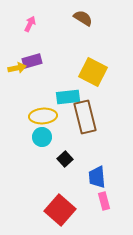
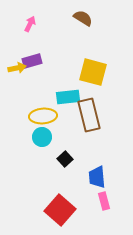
yellow square: rotated 12 degrees counterclockwise
brown rectangle: moved 4 px right, 2 px up
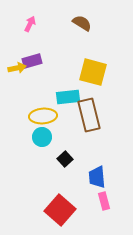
brown semicircle: moved 1 px left, 5 px down
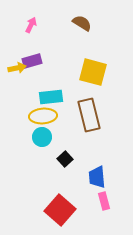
pink arrow: moved 1 px right, 1 px down
cyan rectangle: moved 17 px left
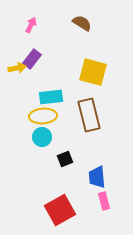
purple rectangle: moved 2 px up; rotated 36 degrees counterclockwise
black square: rotated 21 degrees clockwise
red square: rotated 20 degrees clockwise
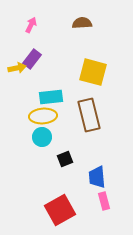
brown semicircle: rotated 36 degrees counterclockwise
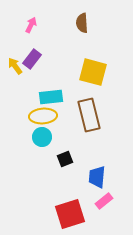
brown semicircle: rotated 90 degrees counterclockwise
yellow arrow: moved 2 px left, 2 px up; rotated 114 degrees counterclockwise
blue trapezoid: rotated 10 degrees clockwise
pink rectangle: rotated 66 degrees clockwise
red square: moved 10 px right, 4 px down; rotated 12 degrees clockwise
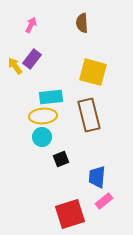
black square: moved 4 px left
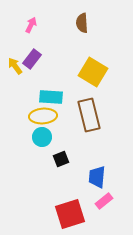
yellow square: rotated 16 degrees clockwise
cyan rectangle: rotated 10 degrees clockwise
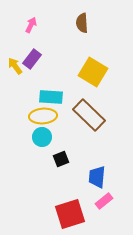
brown rectangle: rotated 32 degrees counterclockwise
